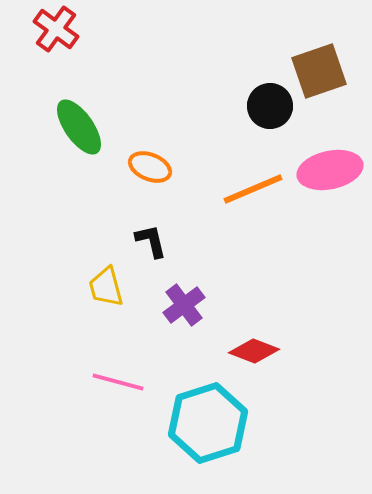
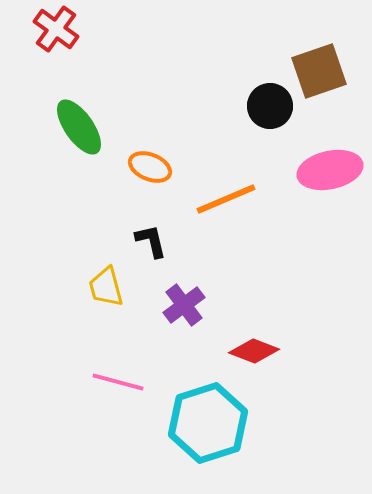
orange line: moved 27 px left, 10 px down
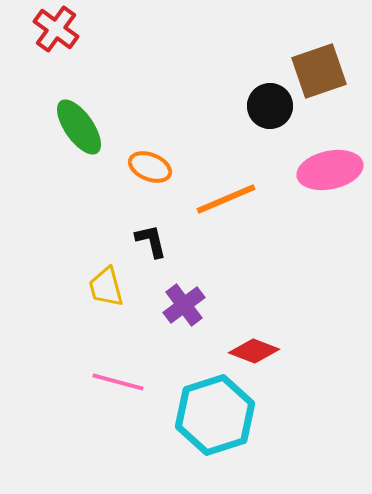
cyan hexagon: moved 7 px right, 8 px up
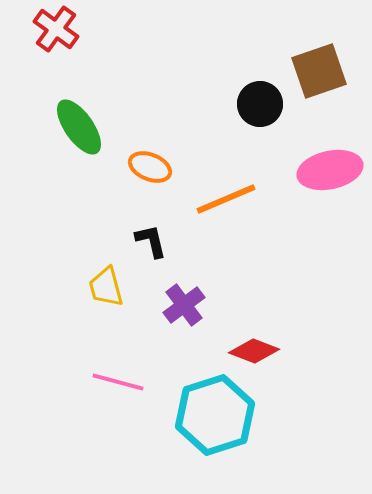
black circle: moved 10 px left, 2 px up
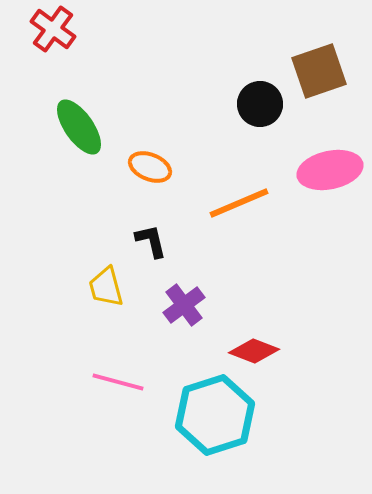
red cross: moved 3 px left
orange line: moved 13 px right, 4 px down
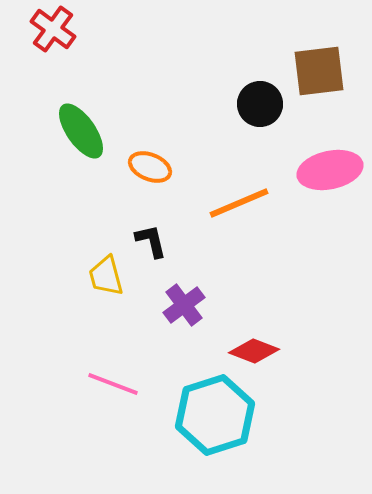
brown square: rotated 12 degrees clockwise
green ellipse: moved 2 px right, 4 px down
yellow trapezoid: moved 11 px up
pink line: moved 5 px left, 2 px down; rotated 6 degrees clockwise
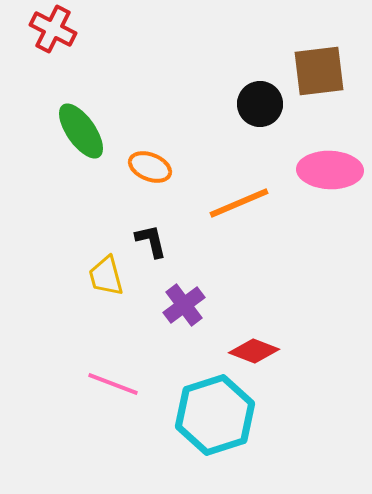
red cross: rotated 9 degrees counterclockwise
pink ellipse: rotated 14 degrees clockwise
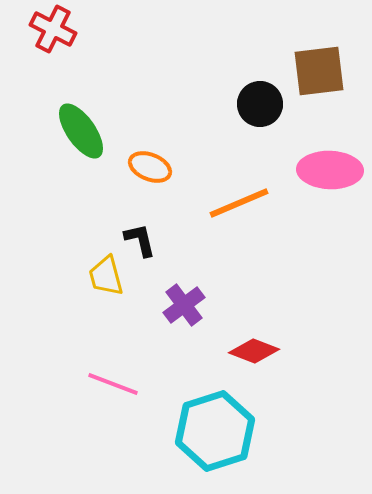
black L-shape: moved 11 px left, 1 px up
cyan hexagon: moved 16 px down
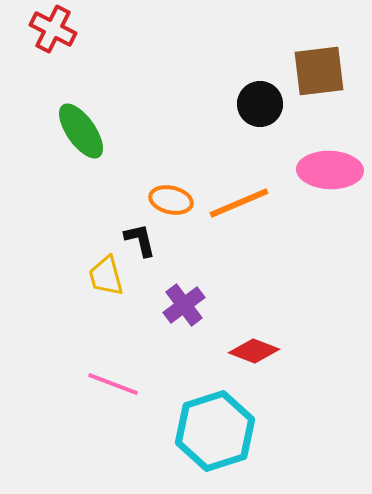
orange ellipse: moved 21 px right, 33 px down; rotated 9 degrees counterclockwise
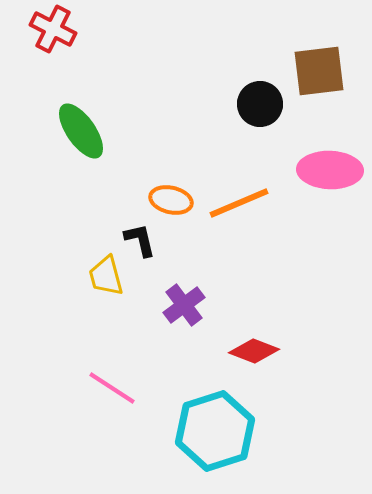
pink line: moved 1 px left, 4 px down; rotated 12 degrees clockwise
